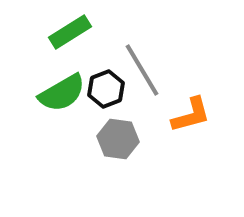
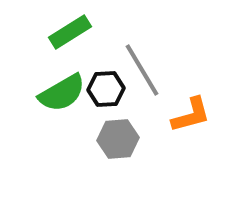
black hexagon: rotated 18 degrees clockwise
gray hexagon: rotated 12 degrees counterclockwise
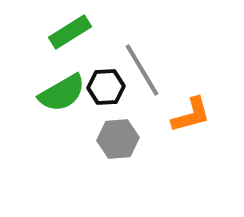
black hexagon: moved 2 px up
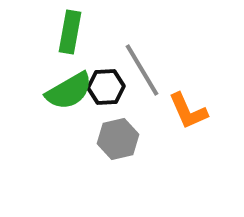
green rectangle: rotated 48 degrees counterclockwise
green semicircle: moved 7 px right, 2 px up
orange L-shape: moved 3 px left, 4 px up; rotated 81 degrees clockwise
gray hexagon: rotated 9 degrees counterclockwise
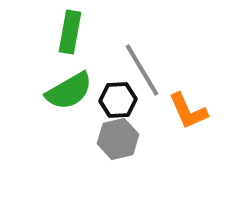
black hexagon: moved 12 px right, 13 px down
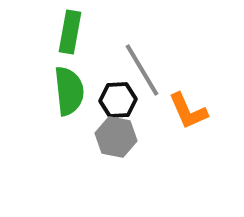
green semicircle: rotated 66 degrees counterclockwise
gray hexagon: moved 2 px left, 2 px up; rotated 24 degrees clockwise
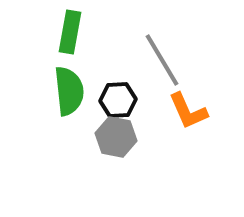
gray line: moved 20 px right, 10 px up
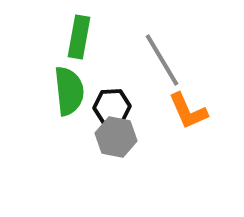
green rectangle: moved 9 px right, 5 px down
black hexagon: moved 6 px left, 7 px down
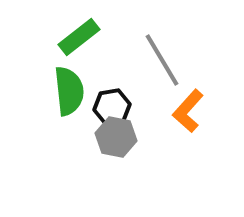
green rectangle: rotated 42 degrees clockwise
black hexagon: rotated 6 degrees counterclockwise
orange L-shape: rotated 66 degrees clockwise
